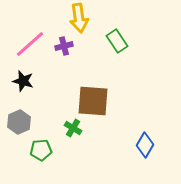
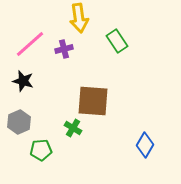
purple cross: moved 3 px down
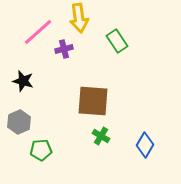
pink line: moved 8 px right, 12 px up
green cross: moved 28 px right, 8 px down
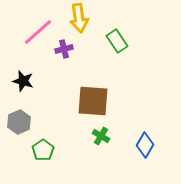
green pentagon: moved 2 px right; rotated 30 degrees counterclockwise
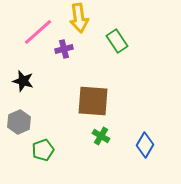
green pentagon: rotated 15 degrees clockwise
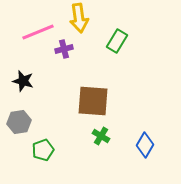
pink line: rotated 20 degrees clockwise
green rectangle: rotated 65 degrees clockwise
gray hexagon: rotated 15 degrees clockwise
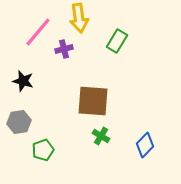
pink line: rotated 28 degrees counterclockwise
blue diamond: rotated 15 degrees clockwise
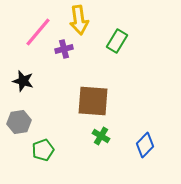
yellow arrow: moved 2 px down
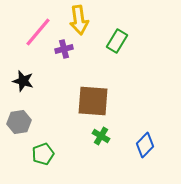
green pentagon: moved 4 px down
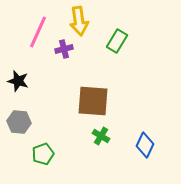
yellow arrow: moved 1 px down
pink line: rotated 16 degrees counterclockwise
black star: moved 5 px left
gray hexagon: rotated 15 degrees clockwise
blue diamond: rotated 20 degrees counterclockwise
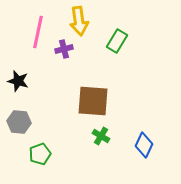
pink line: rotated 12 degrees counterclockwise
blue diamond: moved 1 px left
green pentagon: moved 3 px left
